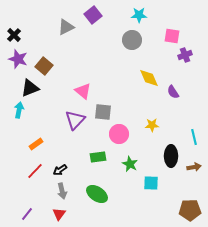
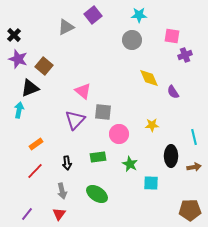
black arrow: moved 7 px right, 7 px up; rotated 64 degrees counterclockwise
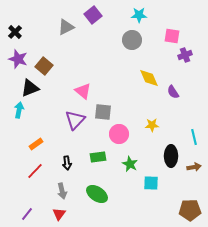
black cross: moved 1 px right, 3 px up
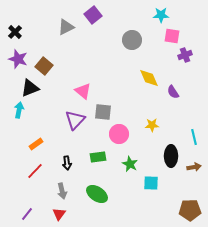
cyan star: moved 22 px right
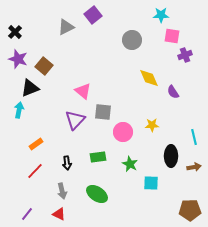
pink circle: moved 4 px right, 2 px up
red triangle: rotated 40 degrees counterclockwise
